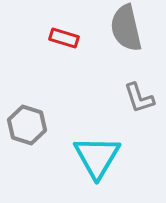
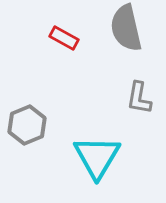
red rectangle: rotated 12 degrees clockwise
gray L-shape: rotated 28 degrees clockwise
gray hexagon: rotated 21 degrees clockwise
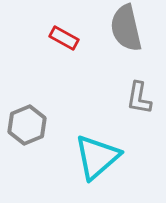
cyan triangle: rotated 18 degrees clockwise
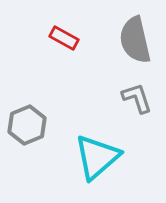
gray semicircle: moved 9 px right, 12 px down
gray L-shape: moved 2 px left; rotated 152 degrees clockwise
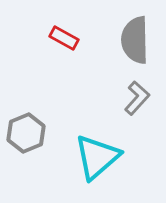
gray semicircle: rotated 12 degrees clockwise
gray L-shape: rotated 60 degrees clockwise
gray hexagon: moved 1 px left, 8 px down
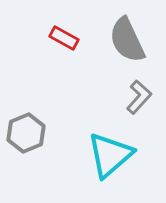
gray semicircle: moved 8 px left; rotated 24 degrees counterclockwise
gray L-shape: moved 2 px right, 1 px up
cyan triangle: moved 13 px right, 2 px up
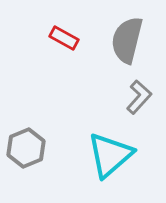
gray semicircle: rotated 39 degrees clockwise
gray hexagon: moved 15 px down
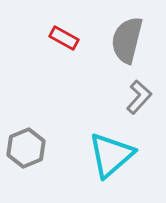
cyan triangle: moved 1 px right
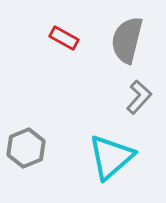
cyan triangle: moved 2 px down
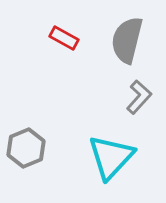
cyan triangle: rotated 6 degrees counterclockwise
